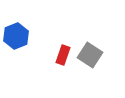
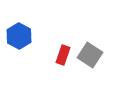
blue hexagon: moved 3 px right; rotated 10 degrees counterclockwise
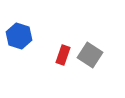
blue hexagon: rotated 10 degrees counterclockwise
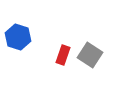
blue hexagon: moved 1 px left, 1 px down
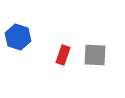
gray square: moved 5 px right; rotated 30 degrees counterclockwise
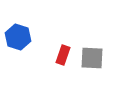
gray square: moved 3 px left, 3 px down
